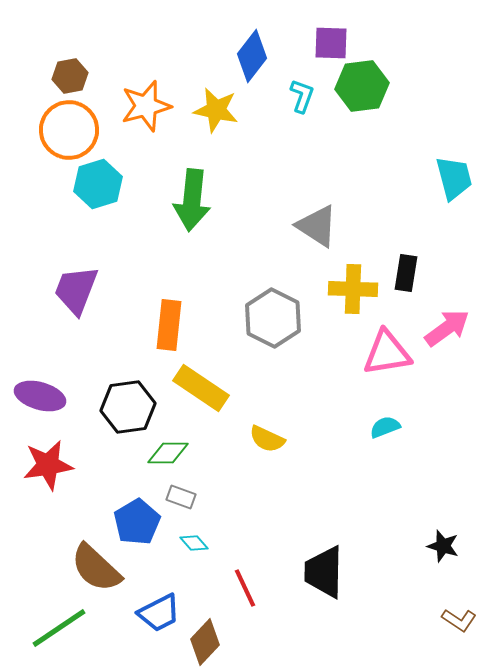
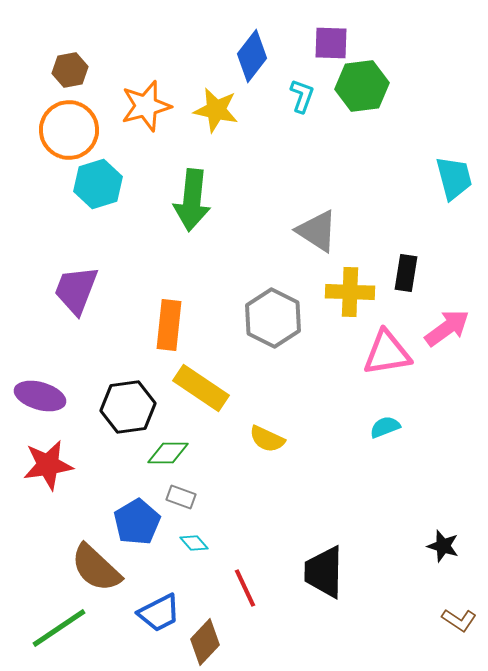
brown hexagon: moved 6 px up
gray triangle: moved 5 px down
yellow cross: moved 3 px left, 3 px down
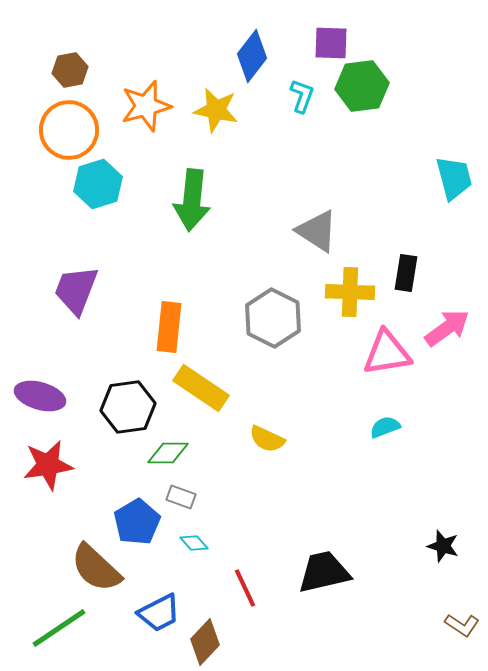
orange rectangle: moved 2 px down
black trapezoid: rotated 76 degrees clockwise
brown L-shape: moved 3 px right, 5 px down
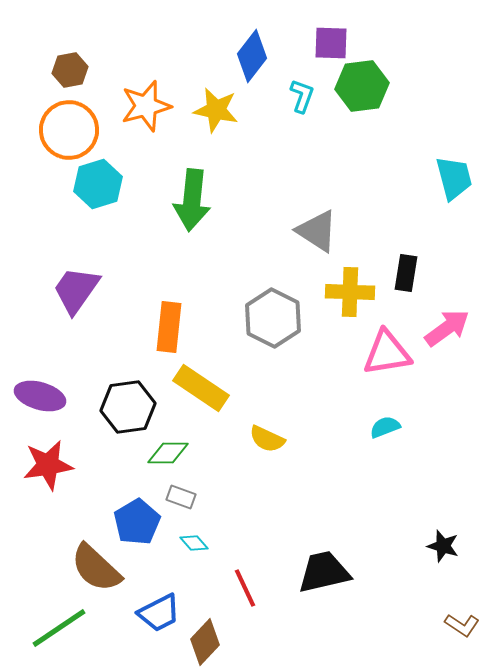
purple trapezoid: rotated 14 degrees clockwise
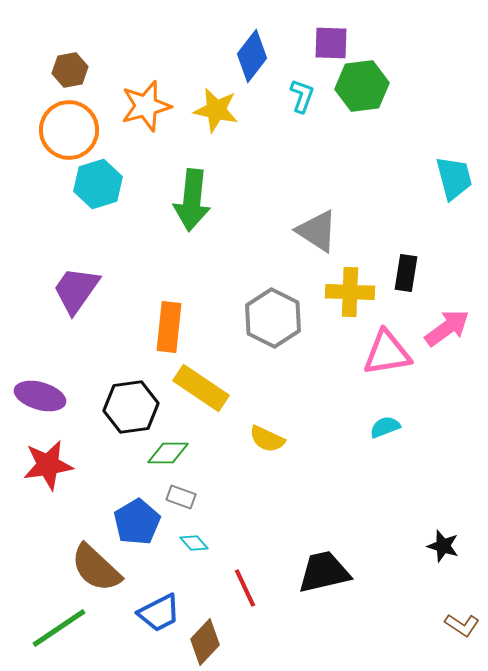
black hexagon: moved 3 px right
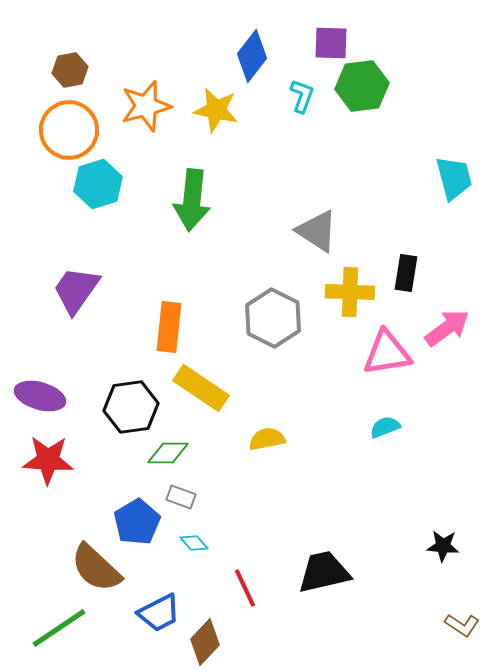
yellow semicircle: rotated 144 degrees clockwise
red star: moved 5 px up; rotated 12 degrees clockwise
black star: rotated 12 degrees counterclockwise
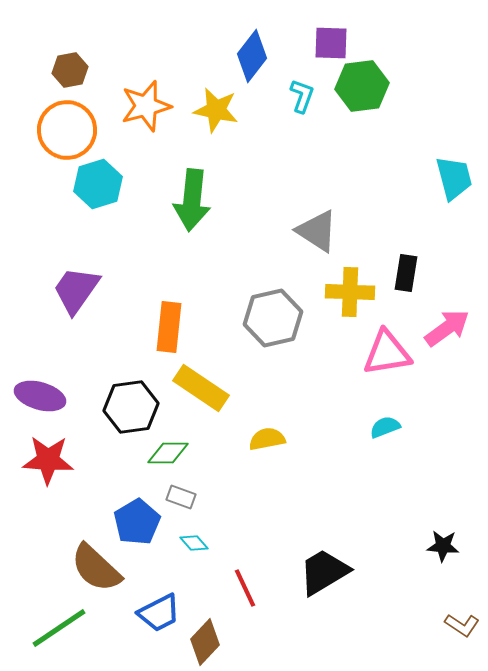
orange circle: moved 2 px left
gray hexagon: rotated 20 degrees clockwise
black trapezoid: rotated 18 degrees counterclockwise
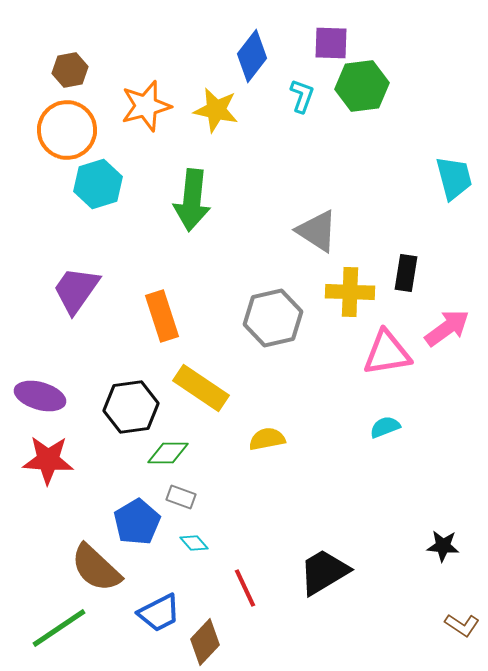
orange rectangle: moved 7 px left, 11 px up; rotated 24 degrees counterclockwise
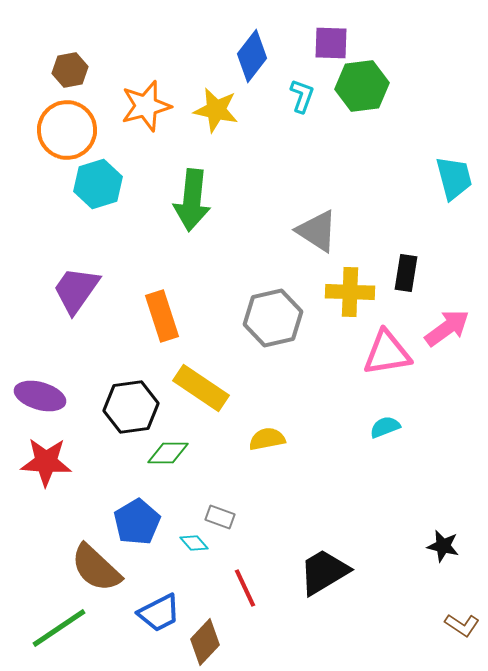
red star: moved 2 px left, 2 px down
gray rectangle: moved 39 px right, 20 px down
black star: rotated 8 degrees clockwise
